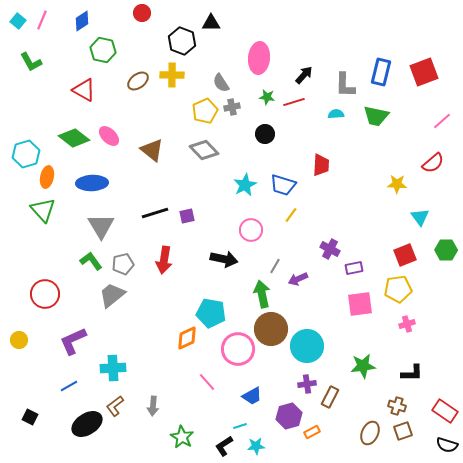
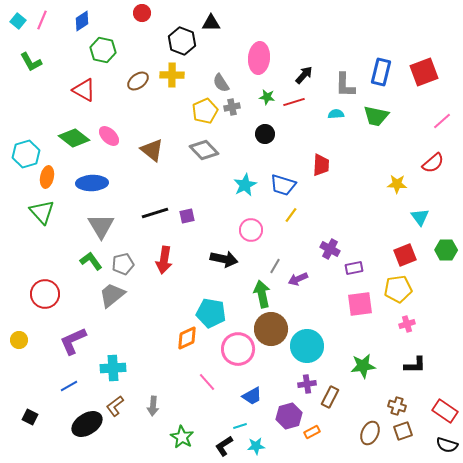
green triangle at (43, 210): moved 1 px left, 2 px down
black L-shape at (412, 373): moved 3 px right, 8 px up
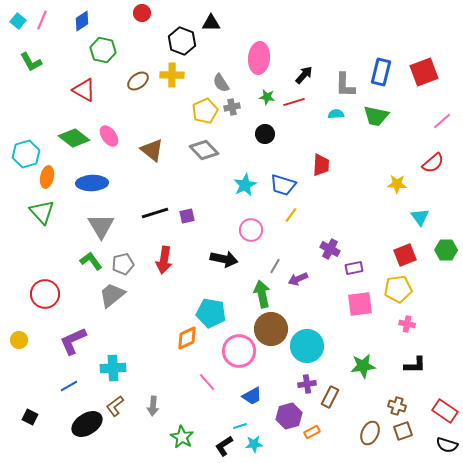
pink ellipse at (109, 136): rotated 10 degrees clockwise
pink cross at (407, 324): rotated 28 degrees clockwise
pink circle at (238, 349): moved 1 px right, 2 px down
cyan star at (256, 446): moved 2 px left, 2 px up
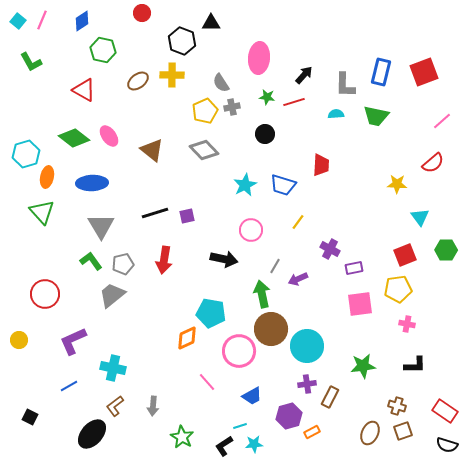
yellow line at (291, 215): moved 7 px right, 7 px down
cyan cross at (113, 368): rotated 15 degrees clockwise
black ellipse at (87, 424): moved 5 px right, 10 px down; rotated 16 degrees counterclockwise
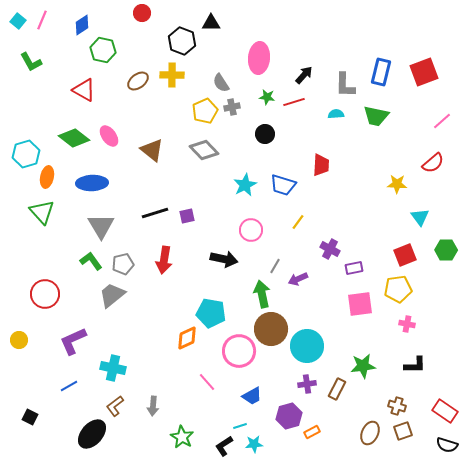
blue diamond at (82, 21): moved 4 px down
brown rectangle at (330, 397): moved 7 px right, 8 px up
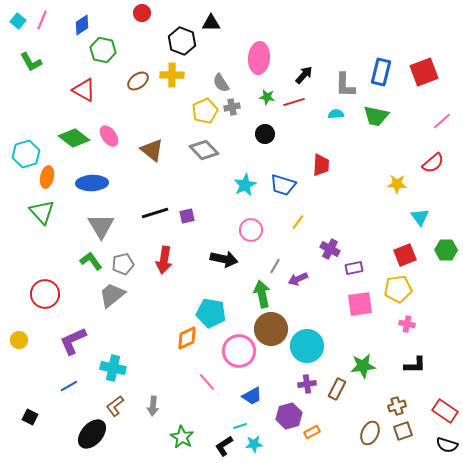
brown cross at (397, 406): rotated 36 degrees counterclockwise
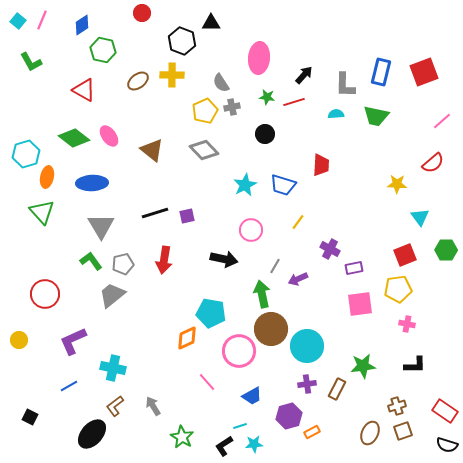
gray arrow at (153, 406): rotated 144 degrees clockwise
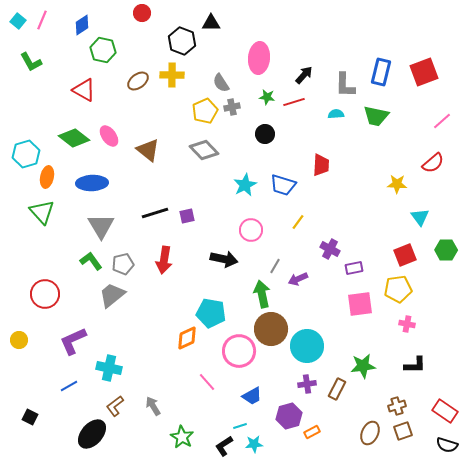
brown triangle at (152, 150): moved 4 px left
cyan cross at (113, 368): moved 4 px left
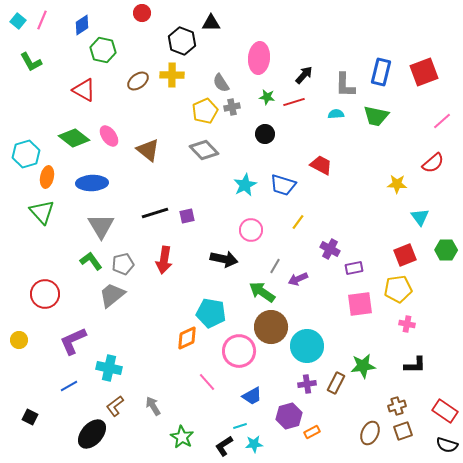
red trapezoid at (321, 165): rotated 65 degrees counterclockwise
green arrow at (262, 294): moved 2 px up; rotated 44 degrees counterclockwise
brown circle at (271, 329): moved 2 px up
brown rectangle at (337, 389): moved 1 px left, 6 px up
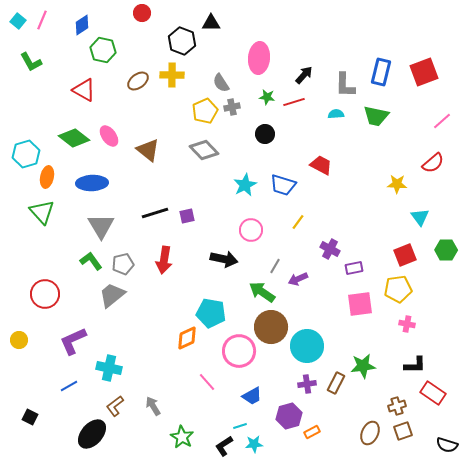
red rectangle at (445, 411): moved 12 px left, 18 px up
